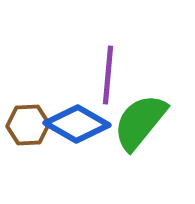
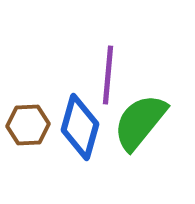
blue diamond: moved 3 px right, 3 px down; rotated 76 degrees clockwise
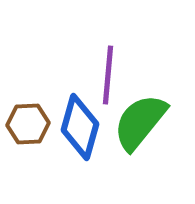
brown hexagon: moved 1 px up
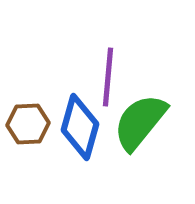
purple line: moved 2 px down
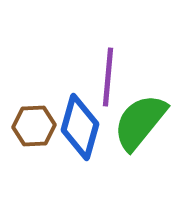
brown hexagon: moved 6 px right, 2 px down
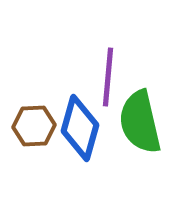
green semicircle: rotated 52 degrees counterclockwise
blue diamond: moved 1 px down
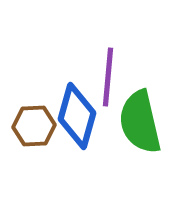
blue diamond: moved 3 px left, 12 px up
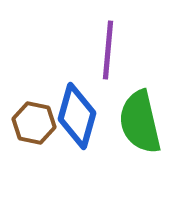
purple line: moved 27 px up
brown hexagon: moved 3 px up; rotated 15 degrees clockwise
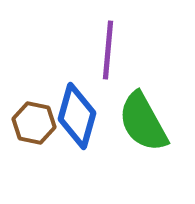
green semicircle: moved 3 px right; rotated 16 degrees counterclockwise
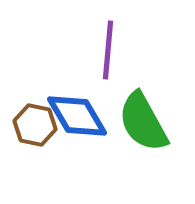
blue diamond: rotated 46 degrees counterclockwise
brown hexagon: moved 1 px right, 2 px down
